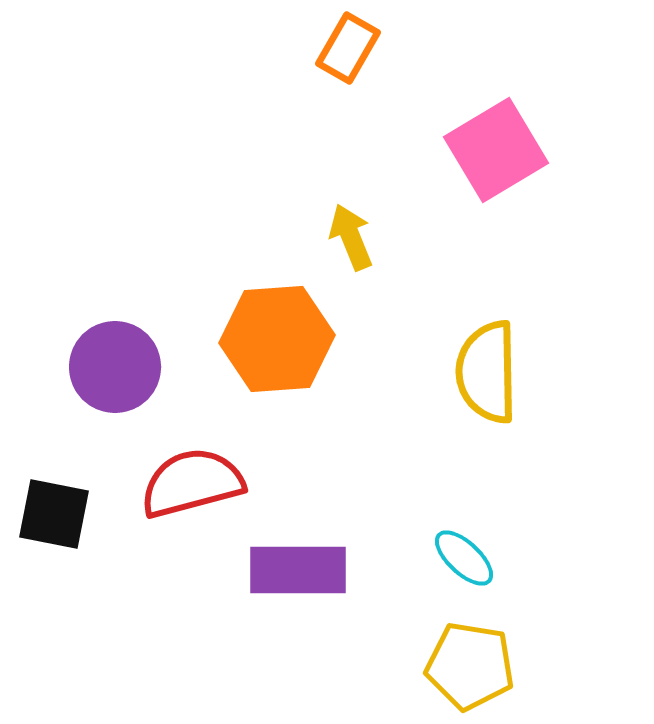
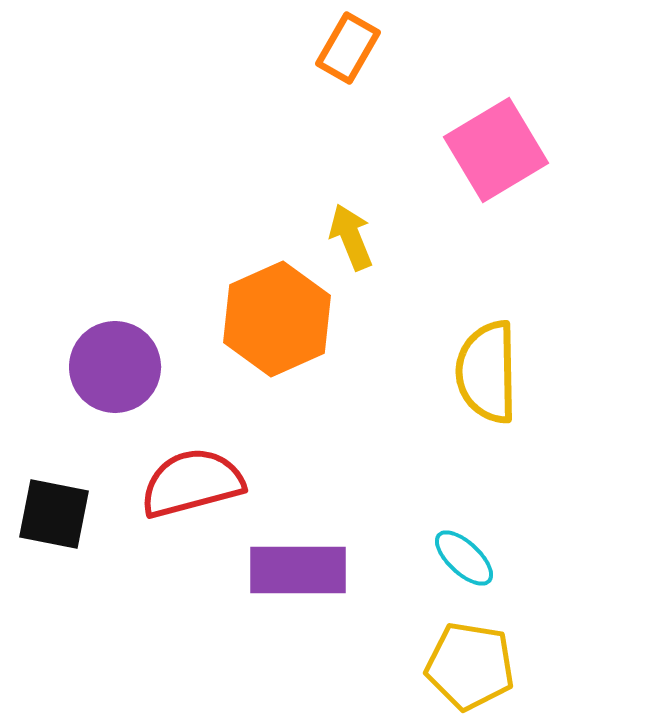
orange hexagon: moved 20 px up; rotated 20 degrees counterclockwise
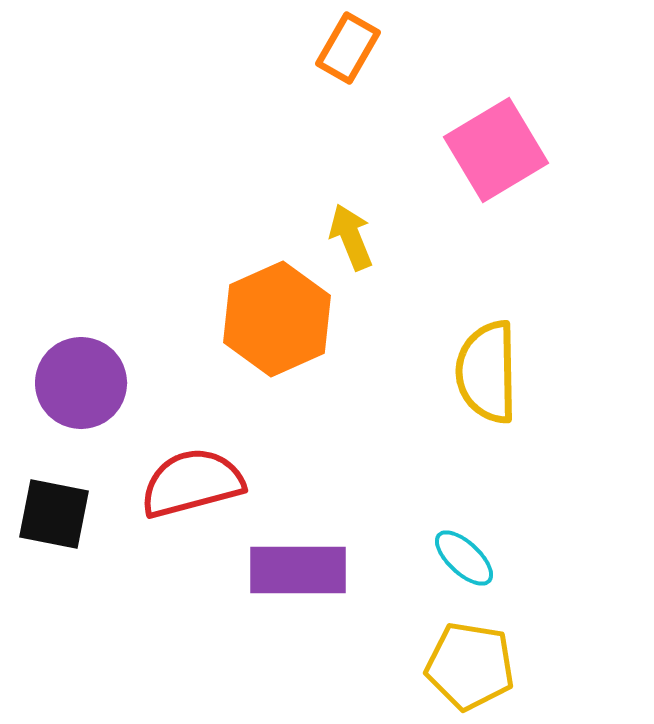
purple circle: moved 34 px left, 16 px down
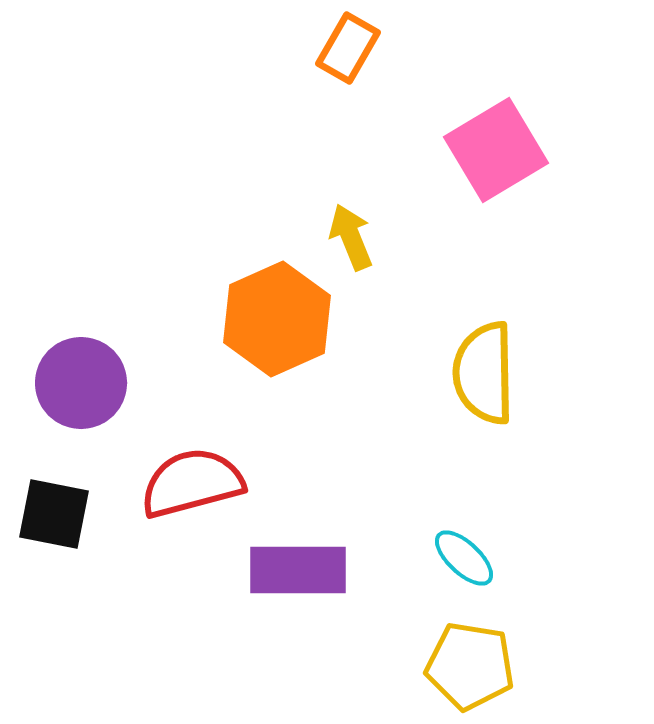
yellow semicircle: moved 3 px left, 1 px down
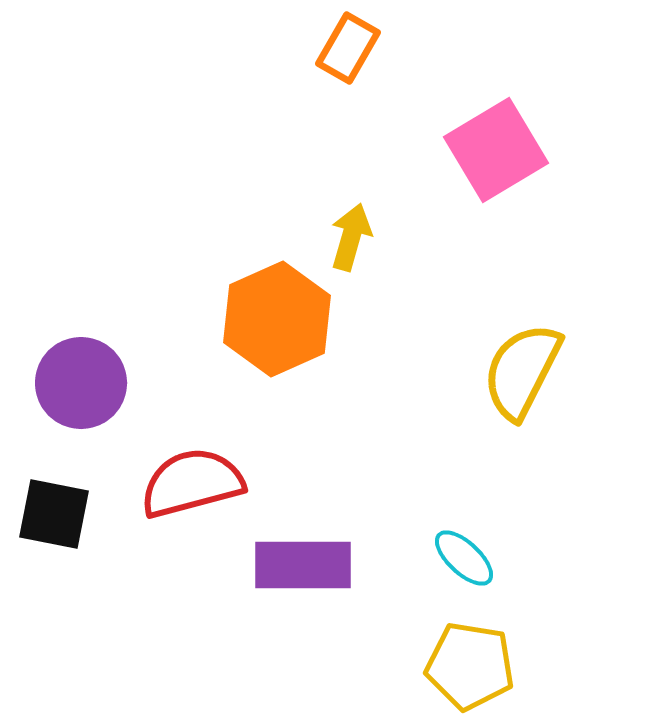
yellow arrow: rotated 38 degrees clockwise
yellow semicircle: moved 38 px right, 2 px up; rotated 28 degrees clockwise
purple rectangle: moved 5 px right, 5 px up
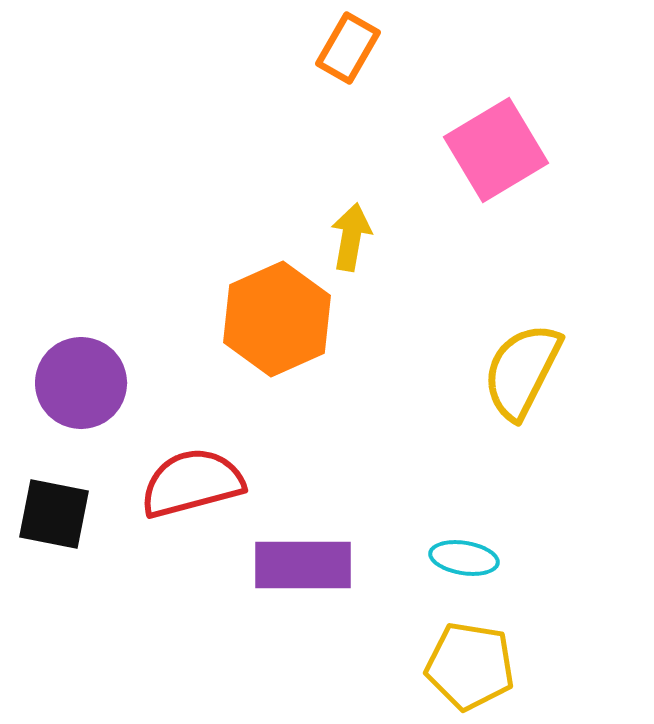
yellow arrow: rotated 6 degrees counterclockwise
cyan ellipse: rotated 34 degrees counterclockwise
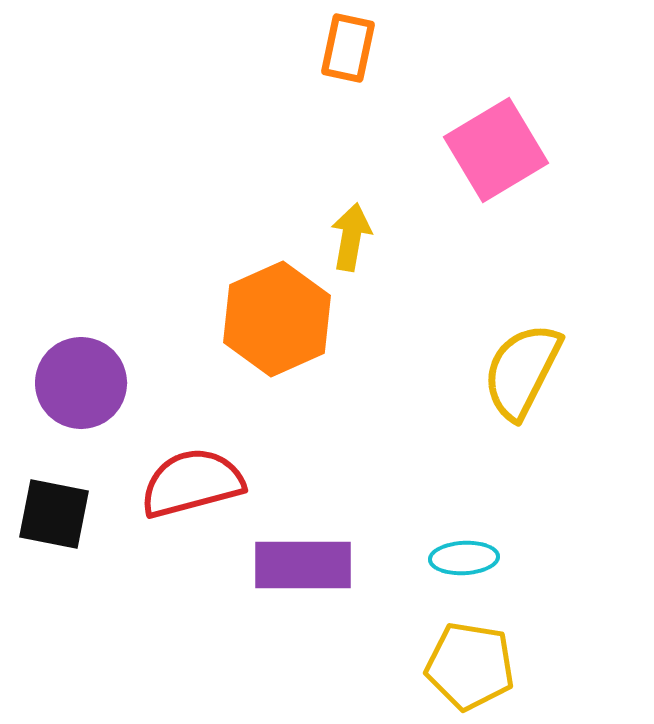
orange rectangle: rotated 18 degrees counterclockwise
cyan ellipse: rotated 12 degrees counterclockwise
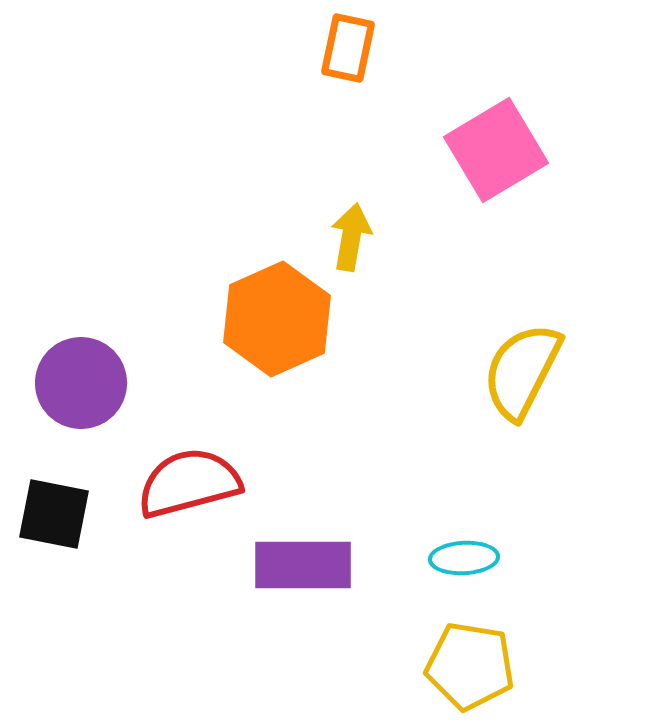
red semicircle: moved 3 px left
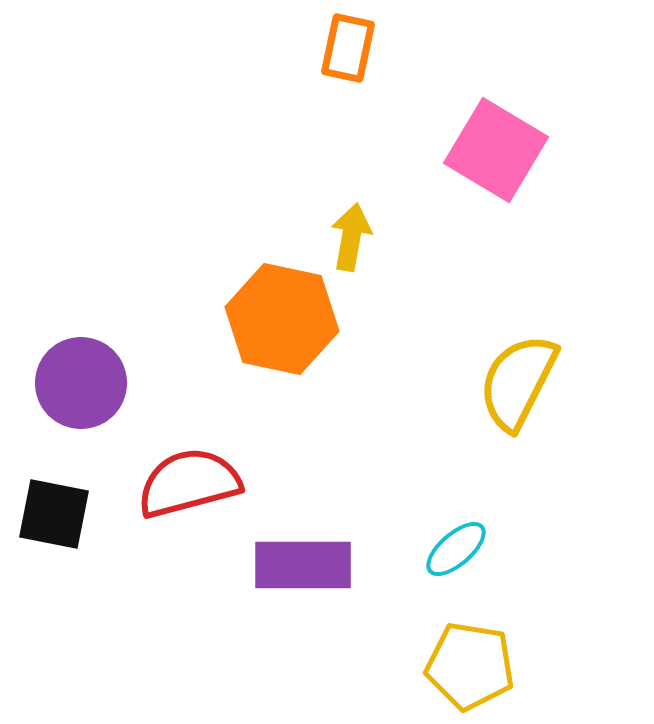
pink square: rotated 28 degrees counterclockwise
orange hexagon: moved 5 px right; rotated 24 degrees counterclockwise
yellow semicircle: moved 4 px left, 11 px down
cyan ellipse: moved 8 px left, 9 px up; rotated 38 degrees counterclockwise
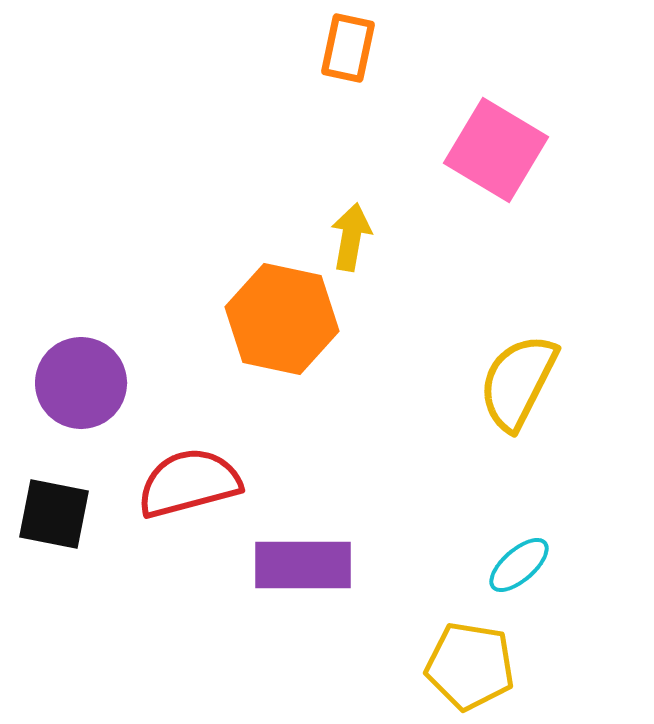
cyan ellipse: moved 63 px right, 16 px down
